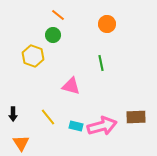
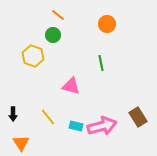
brown rectangle: moved 2 px right; rotated 60 degrees clockwise
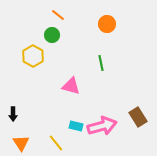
green circle: moved 1 px left
yellow hexagon: rotated 10 degrees clockwise
yellow line: moved 8 px right, 26 px down
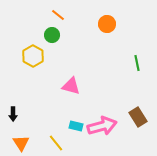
green line: moved 36 px right
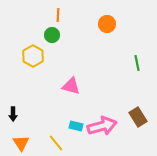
orange line: rotated 56 degrees clockwise
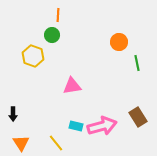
orange circle: moved 12 px right, 18 px down
yellow hexagon: rotated 10 degrees counterclockwise
pink triangle: moved 1 px right; rotated 24 degrees counterclockwise
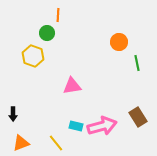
green circle: moved 5 px left, 2 px up
orange triangle: rotated 42 degrees clockwise
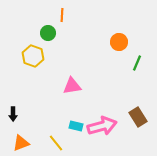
orange line: moved 4 px right
green circle: moved 1 px right
green line: rotated 35 degrees clockwise
